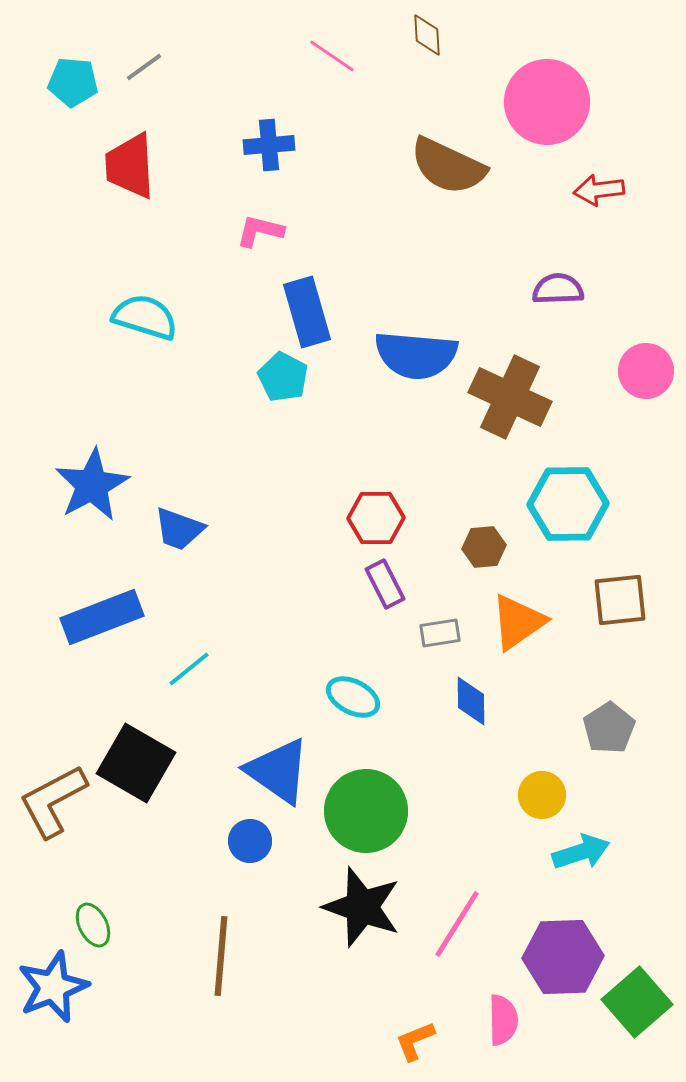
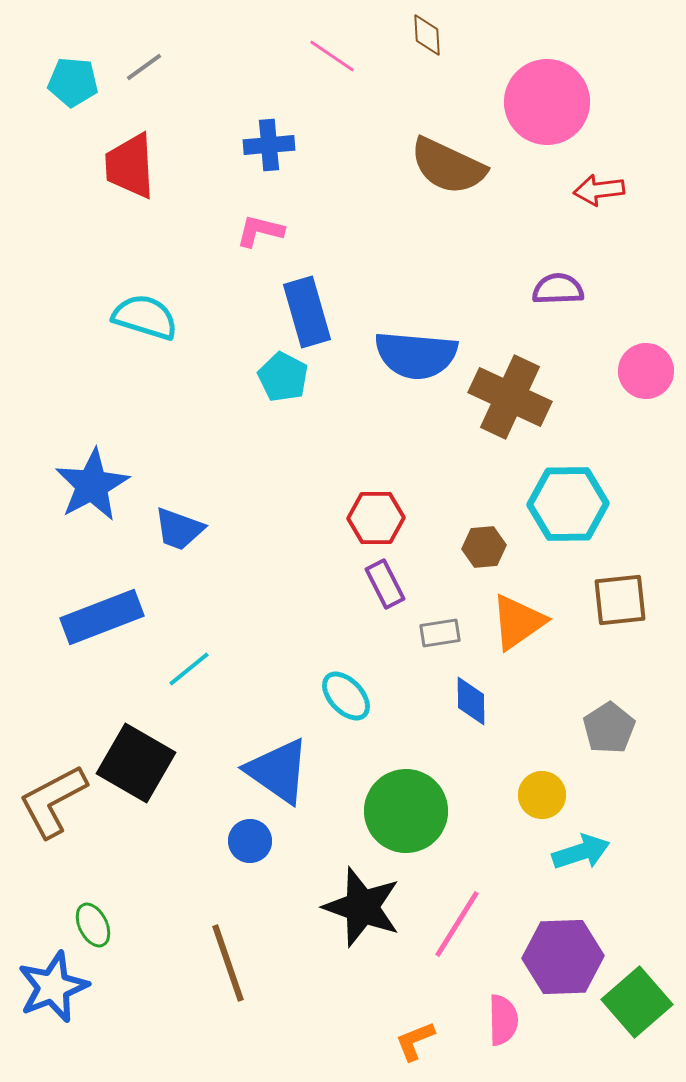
cyan ellipse at (353, 697): moved 7 px left, 1 px up; rotated 20 degrees clockwise
green circle at (366, 811): moved 40 px right
brown line at (221, 956): moved 7 px right, 7 px down; rotated 24 degrees counterclockwise
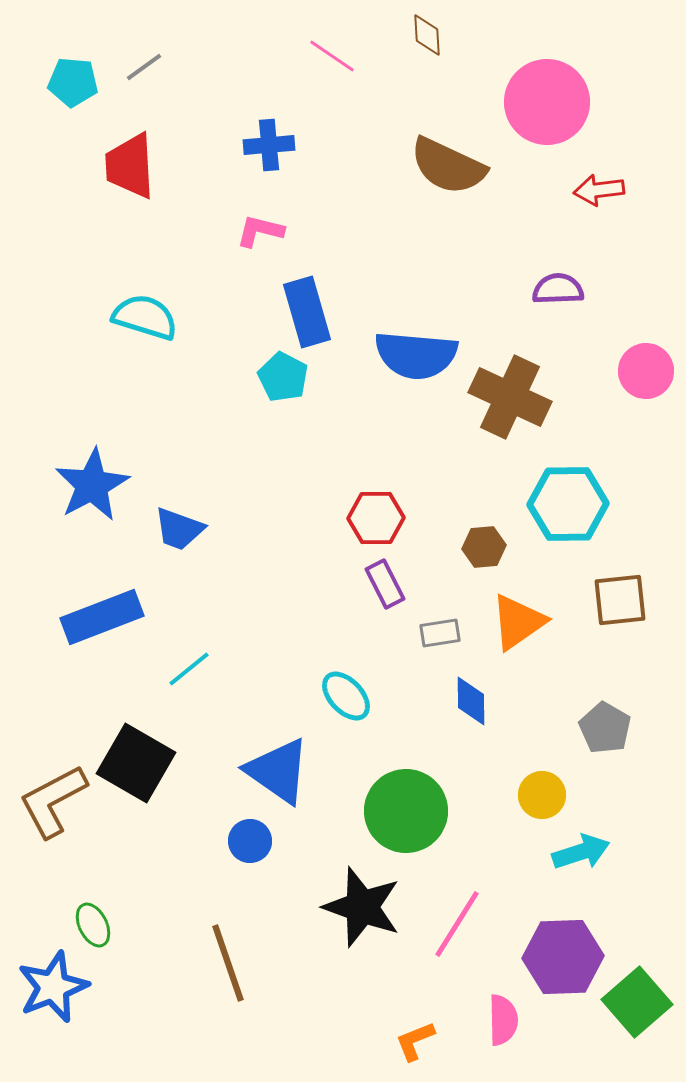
gray pentagon at (609, 728): moved 4 px left; rotated 9 degrees counterclockwise
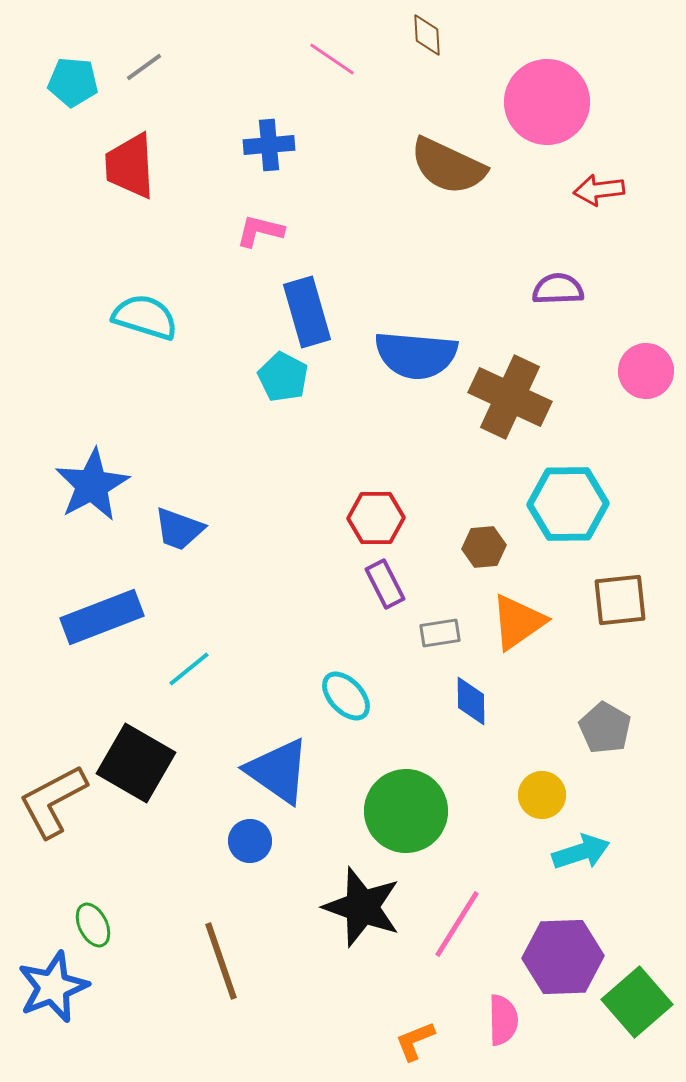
pink line at (332, 56): moved 3 px down
brown line at (228, 963): moved 7 px left, 2 px up
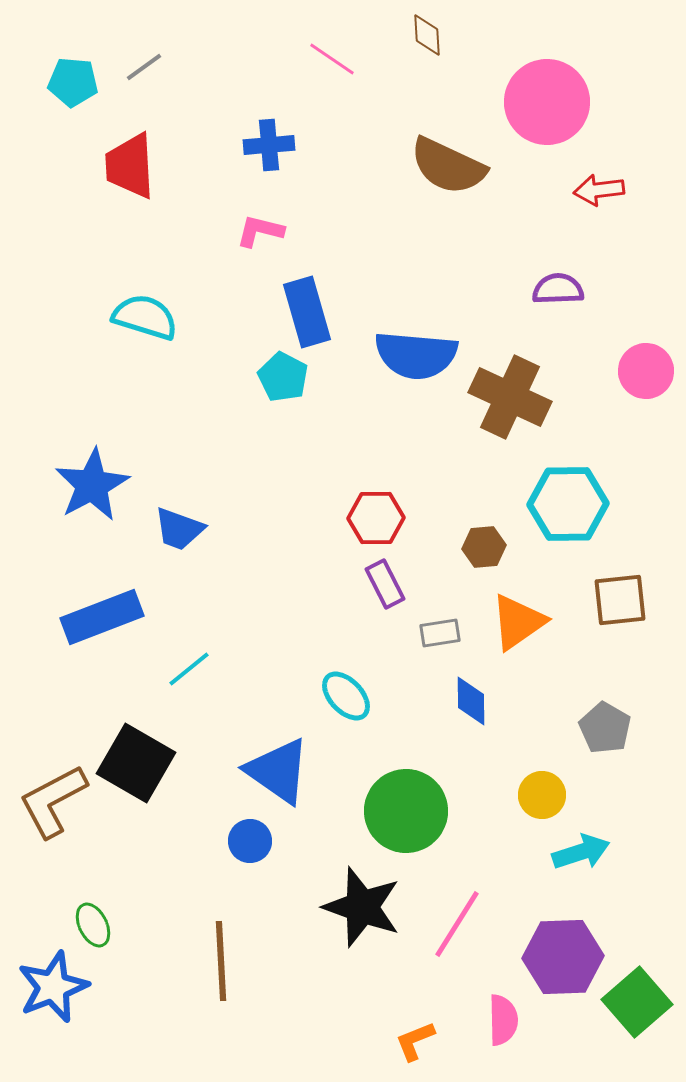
brown line at (221, 961): rotated 16 degrees clockwise
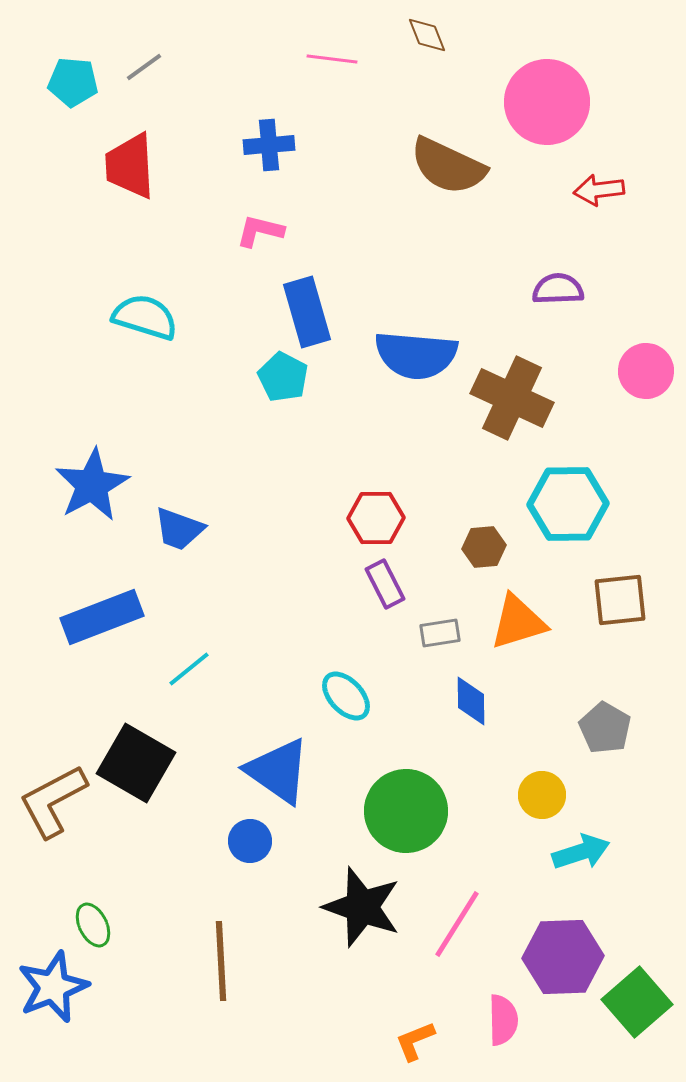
brown diamond at (427, 35): rotated 18 degrees counterclockwise
pink line at (332, 59): rotated 27 degrees counterclockwise
brown cross at (510, 397): moved 2 px right, 1 px down
orange triangle at (518, 622): rotated 18 degrees clockwise
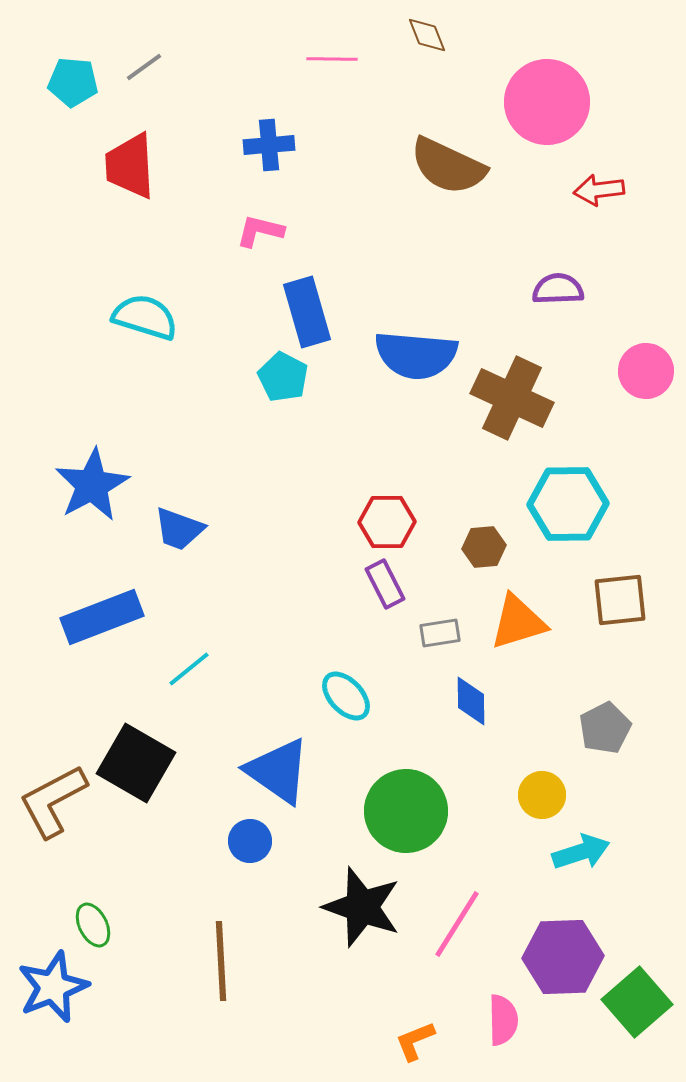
pink line at (332, 59): rotated 6 degrees counterclockwise
red hexagon at (376, 518): moved 11 px right, 4 px down
gray pentagon at (605, 728): rotated 15 degrees clockwise
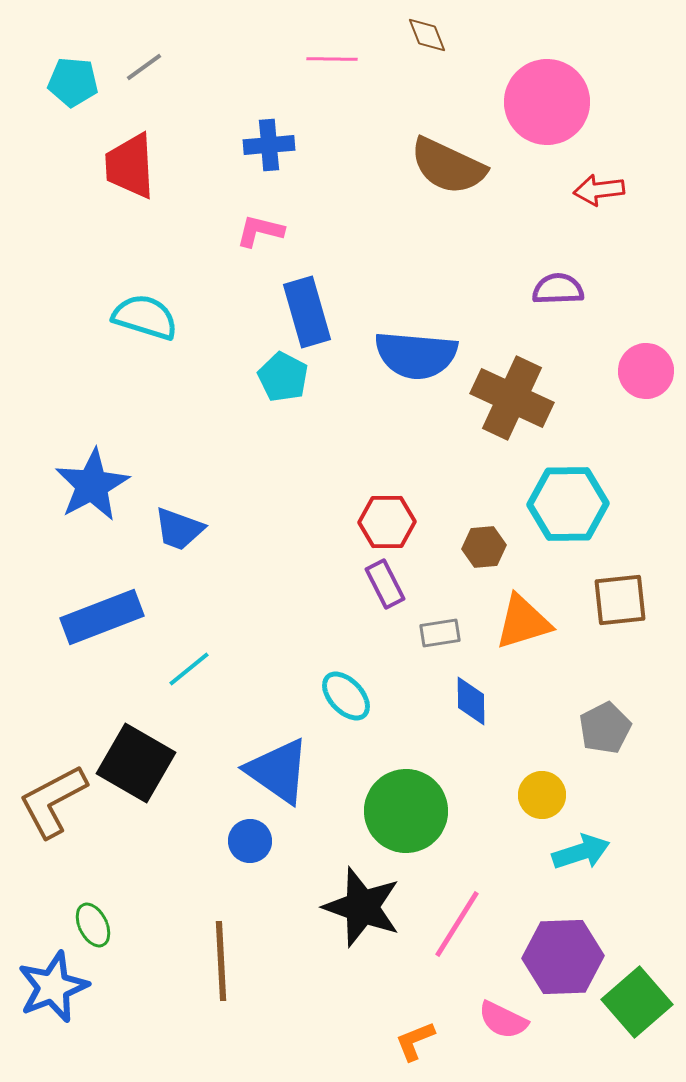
orange triangle at (518, 622): moved 5 px right
pink semicircle at (503, 1020): rotated 117 degrees clockwise
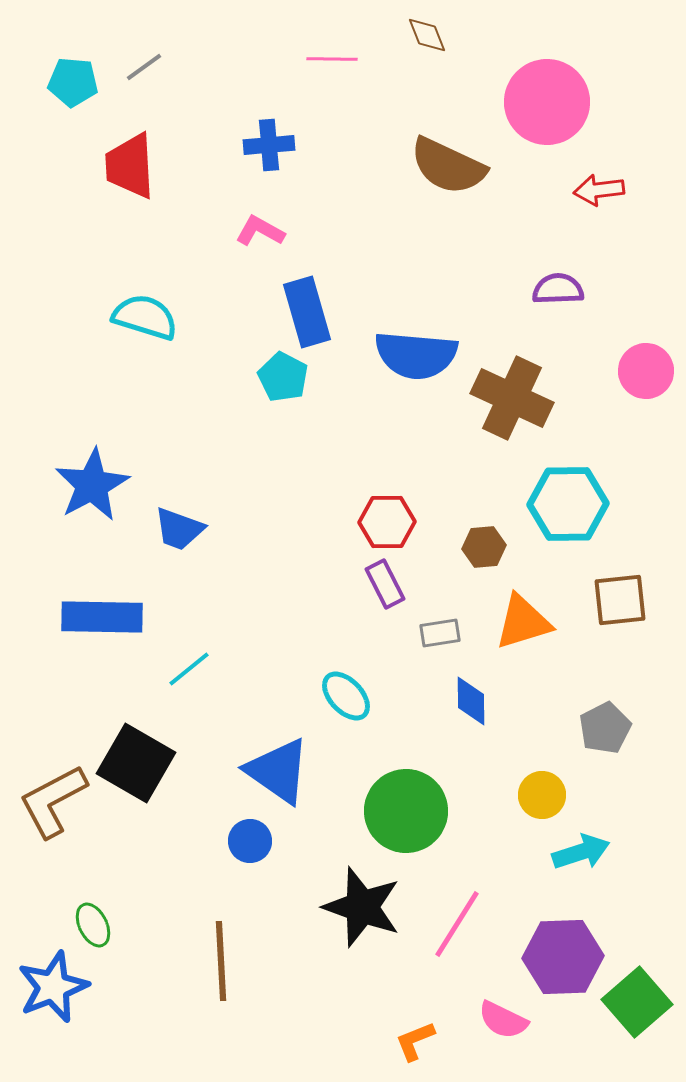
pink L-shape at (260, 231): rotated 15 degrees clockwise
blue rectangle at (102, 617): rotated 22 degrees clockwise
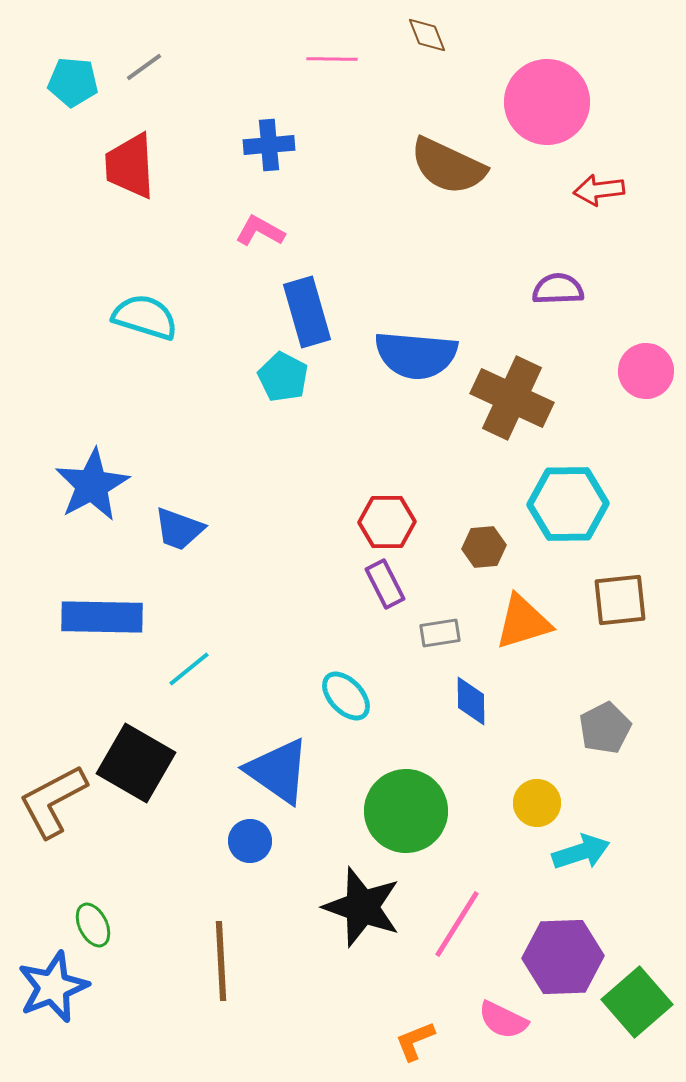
yellow circle at (542, 795): moved 5 px left, 8 px down
